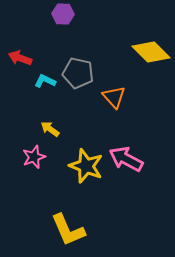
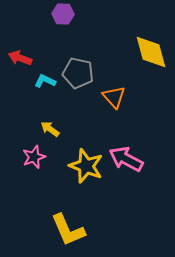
yellow diamond: rotated 30 degrees clockwise
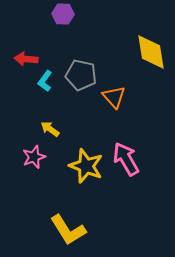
yellow diamond: rotated 6 degrees clockwise
red arrow: moved 6 px right, 1 px down; rotated 15 degrees counterclockwise
gray pentagon: moved 3 px right, 2 px down
cyan L-shape: rotated 80 degrees counterclockwise
pink arrow: rotated 32 degrees clockwise
yellow L-shape: rotated 9 degrees counterclockwise
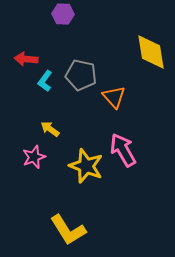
pink arrow: moved 3 px left, 9 px up
